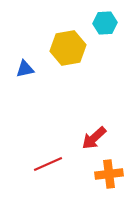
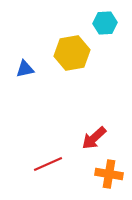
yellow hexagon: moved 4 px right, 5 px down
orange cross: rotated 16 degrees clockwise
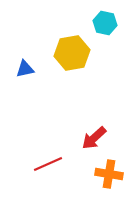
cyan hexagon: rotated 15 degrees clockwise
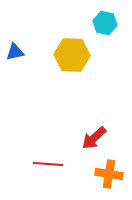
yellow hexagon: moved 2 px down; rotated 12 degrees clockwise
blue triangle: moved 10 px left, 17 px up
red line: rotated 28 degrees clockwise
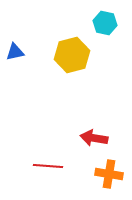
yellow hexagon: rotated 16 degrees counterclockwise
red arrow: rotated 52 degrees clockwise
red line: moved 2 px down
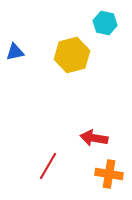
red line: rotated 64 degrees counterclockwise
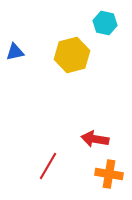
red arrow: moved 1 px right, 1 px down
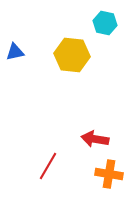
yellow hexagon: rotated 20 degrees clockwise
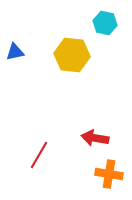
red arrow: moved 1 px up
red line: moved 9 px left, 11 px up
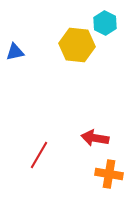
cyan hexagon: rotated 15 degrees clockwise
yellow hexagon: moved 5 px right, 10 px up
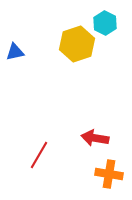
yellow hexagon: moved 1 px up; rotated 24 degrees counterclockwise
